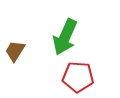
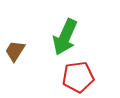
red pentagon: rotated 12 degrees counterclockwise
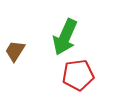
red pentagon: moved 2 px up
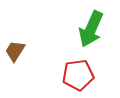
green arrow: moved 26 px right, 8 px up
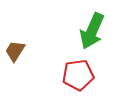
green arrow: moved 1 px right, 2 px down
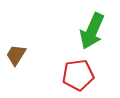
brown trapezoid: moved 1 px right, 4 px down
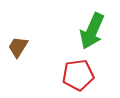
brown trapezoid: moved 2 px right, 8 px up
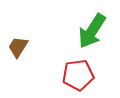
green arrow: rotated 9 degrees clockwise
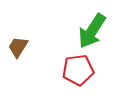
red pentagon: moved 5 px up
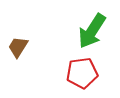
red pentagon: moved 4 px right, 3 px down
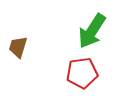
brown trapezoid: rotated 15 degrees counterclockwise
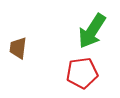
brown trapezoid: moved 1 px down; rotated 10 degrees counterclockwise
